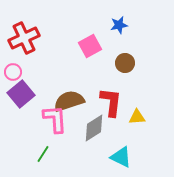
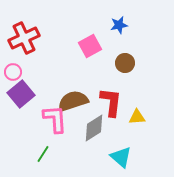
brown semicircle: moved 4 px right
cyan triangle: rotated 15 degrees clockwise
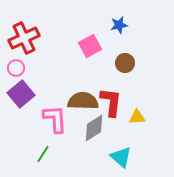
pink circle: moved 3 px right, 4 px up
brown semicircle: moved 10 px right; rotated 20 degrees clockwise
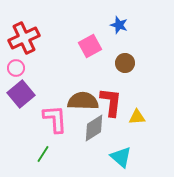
blue star: rotated 30 degrees clockwise
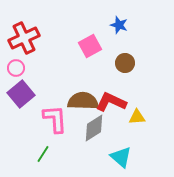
red L-shape: rotated 72 degrees counterclockwise
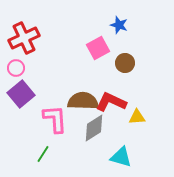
pink square: moved 8 px right, 2 px down
cyan triangle: rotated 25 degrees counterclockwise
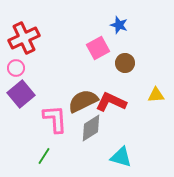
brown semicircle: rotated 28 degrees counterclockwise
yellow triangle: moved 19 px right, 22 px up
gray diamond: moved 3 px left
green line: moved 1 px right, 2 px down
